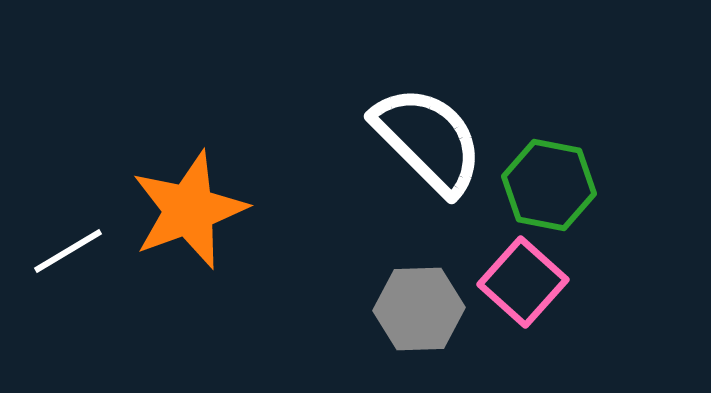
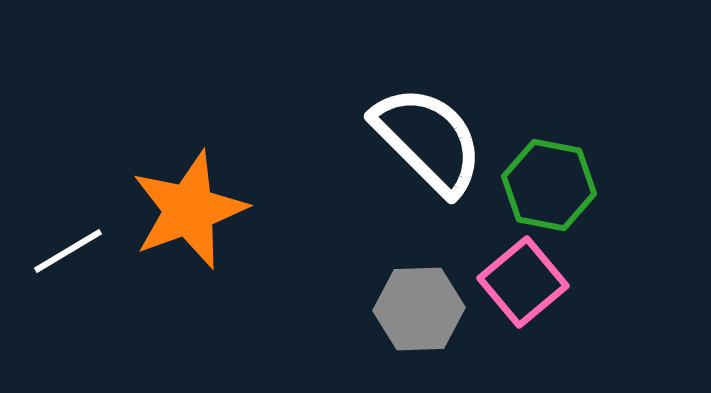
pink square: rotated 8 degrees clockwise
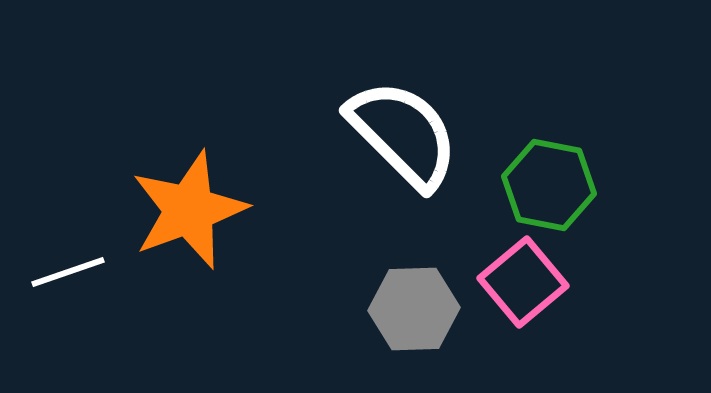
white semicircle: moved 25 px left, 6 px up
white line: moved 21 px down; rotated 12 degrees clockwise
gray hexagon: moved 5 px left
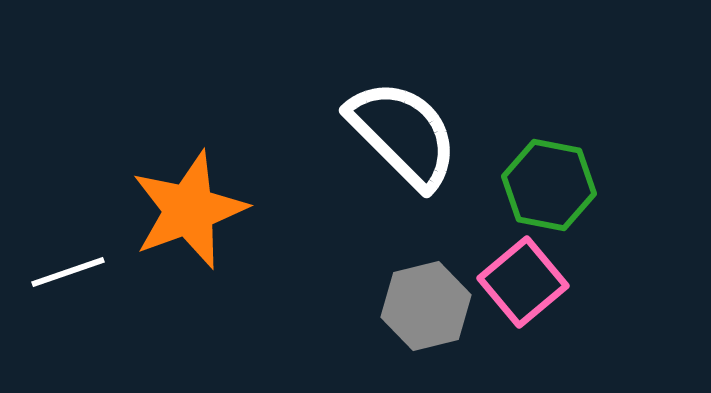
gray hexagon: moved 12 px right, 3 px up; rotated 12 degrees counterclockwise
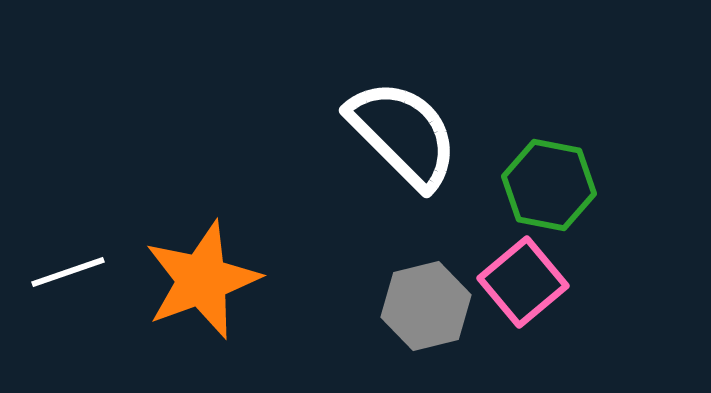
orange star: moved 13 px right, 70 px down
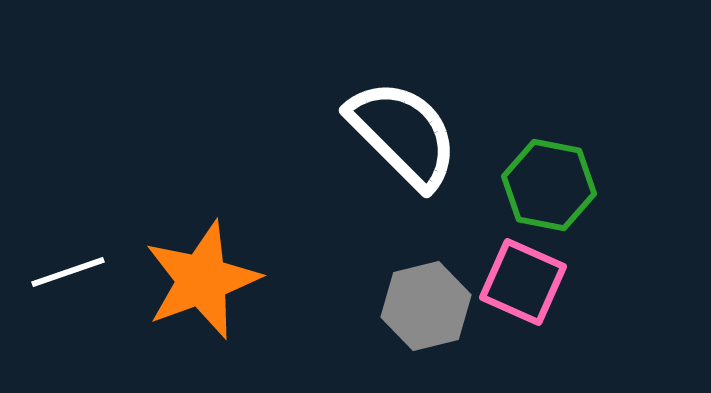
pink square: rotated 26 degrees counterclockwise
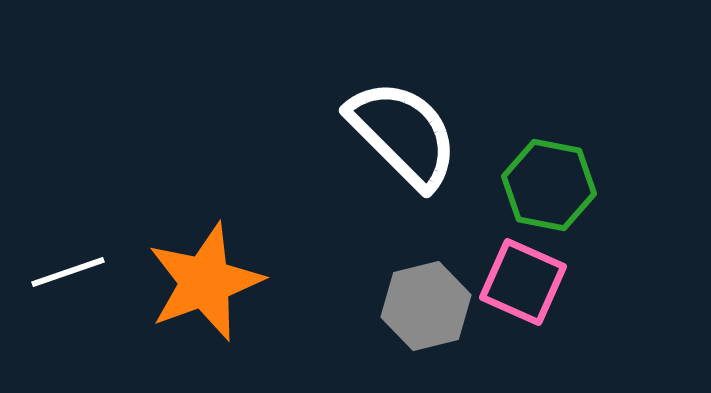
orange star: moved 3 px right, 2 px down
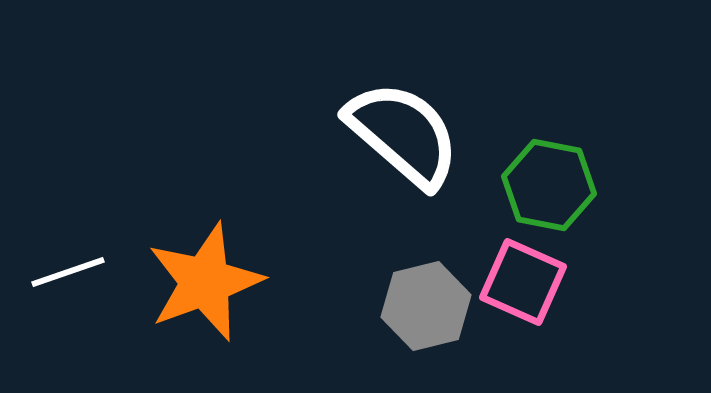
white semicircle: rotated 4 degrees counterclockwise
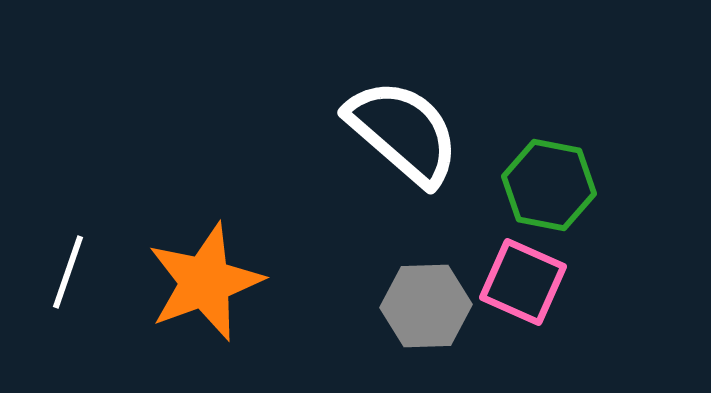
white semicircle: moved 2 px up
white line: rotated 52 degrees counterclockwise
gray hexagon: rotated 12 degrees clockwise
